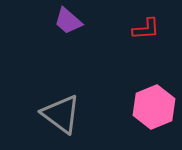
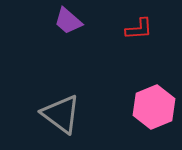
red L-shape: moved 7 px left
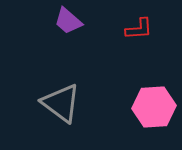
pink hexagon: rotated 18 degrees clockwise
gray triangle: moved 11 px up
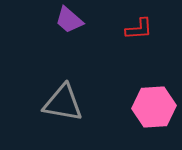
purple trapezoid: moved 1 px right, 1 px up
gray triangle: moved 2 px right; rotated 27 degrees counterclockwise
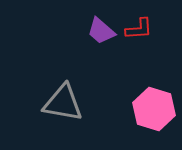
purple trapezoid: moved 32 px right, 11 px down
pink hexagon: moved 2 px down; rotated 21 degrees clockwise
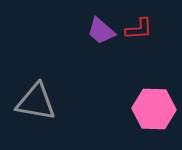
gray triangle: moved 27 px left, 1 px up
pink hexagon: rotated 15 degrees counterclockwise
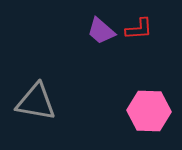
pink hexagon: moved 5 px left, 2 px down
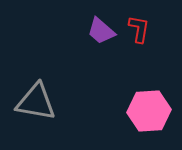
red L-shape: rotated 76 degrees counterclockwise
pink hexagon: rotated 6 degrees counterclockwise
